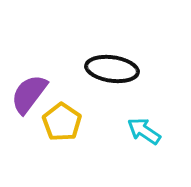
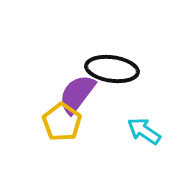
purple semicircle: moved 48 px right
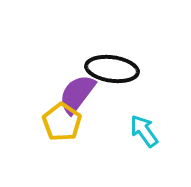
cyan arrow: rotated 20 degrees clockwise
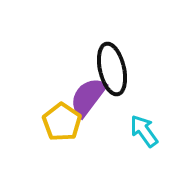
black ellipse: rotated 69 degrees clockwise
purple semicircle: moved 11 px right, 3 px down
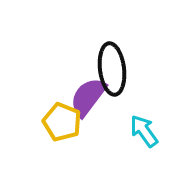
black ellipse: rotated 6 degrees clockwise
yellow pentagon: rotated 12 degrees counterclockwise
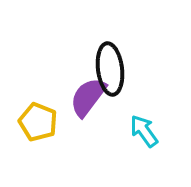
black ellipse: moved 2 px left
yellow pentagon: moved 24 px left
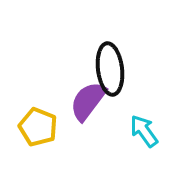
purple semicircle: moved 4 px down
yellow pentagon: moved 5 px down
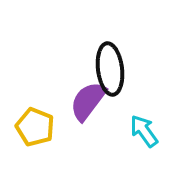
yellow pentagon: moved 3 px left
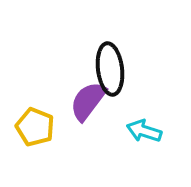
cyan arrow: rotated 36 degrees counterclockwise
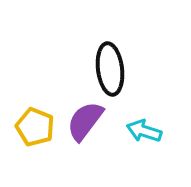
purple semicircle: moved 3 px left, 20 px down
